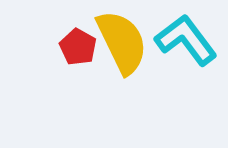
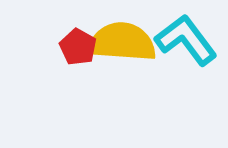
yellow semicircle: rotated 60 degrees counterclockwise
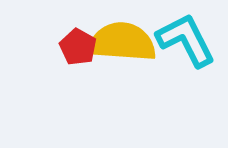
cyan L-shape: rotated 10 degrees clockwise
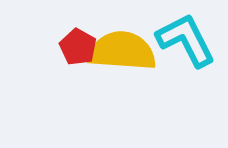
yellow semicircle: moved 9 px down
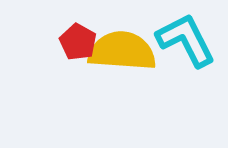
red pentagon: moved 5 px up
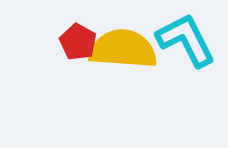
yellow semicircle: moved 1 px right, 2 px up
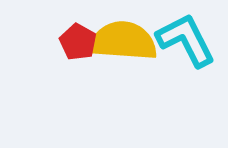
yellow semicircle: moved 8 px up
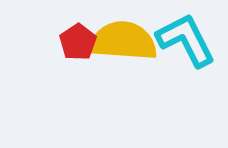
red pentagon: rotated 9 degrees clockwise
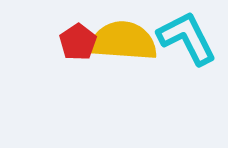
cyan L-shape: moved 1 px right, 2 px up
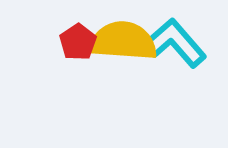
cyan L-shape: moved 12 px left, 5 px down; rotated 14 degrees counterclockwise
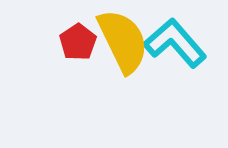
yellow semicircle: rotated 60 degrees clockwise
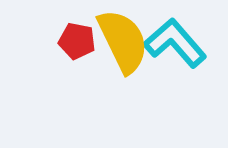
red pentagon: moved 1 px left, 1 px up; rotated 27 degrees counterclockwise
